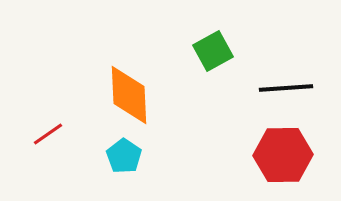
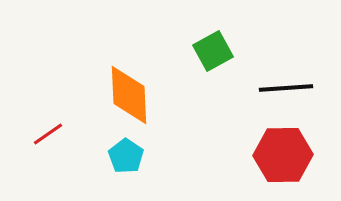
cyan pentagon: moved 2 px right
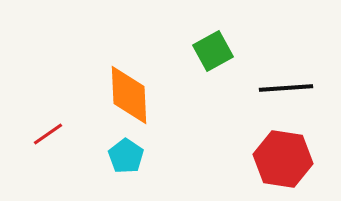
red hexagon: moved 4 px down; rotated 10 degrees clockwise
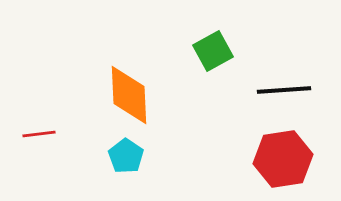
black line: moved 2 px left, 2 px down
red line: moved 9 px left; rotated 28 degrees clockwise
red hexagon: rotated 18 degrees counterclockwise
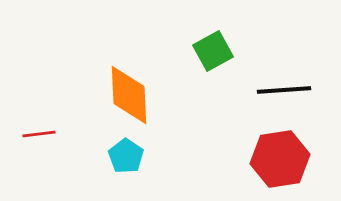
red hexagon: moved 3 px left
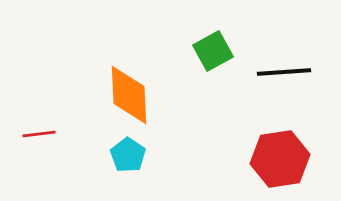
black line: moved 18 px up
cyan pentagon: moved 2 px right, 1 px up
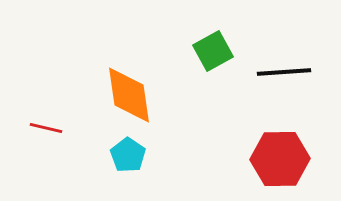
orange diamond: rotated 6 degrees counterclockwise
red line: moved 7 px right, 6 px up; rotated 20 degrees clockwise
red hexagon: rotated 8 degrees clockwise
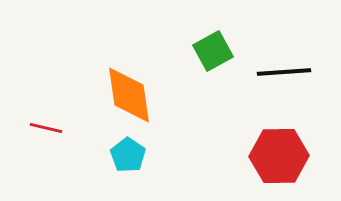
red hexagon: moved 1 px left, 3 px up
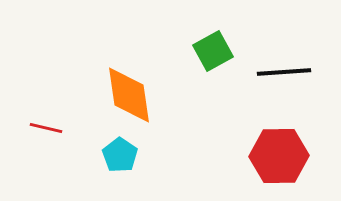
cyan pentagon: moved 8 px left
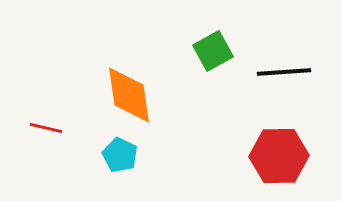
cyan pentagon: rotated 8 degrees counterclockwise
